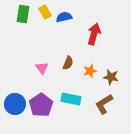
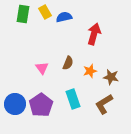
cyan rectangle: moved 2 px right; rotated 60 degrees clockwise
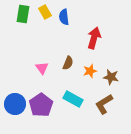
blue semicircle: rotated 84 degrees counterclockwise
red arrow: moved 4 px down
cyan rectangle: rotated 42 degrees counterclockwise
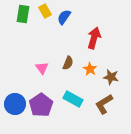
yellow rectangle: moved 1 px up
blue semicircle: rotated 42 degrees clockwise
orange star: moved 2 px up; rotated 24 degrees counterclockwise
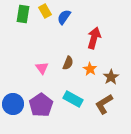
brown star: rotated 28 degrees clockwise
blue circle: moved 2 px left
